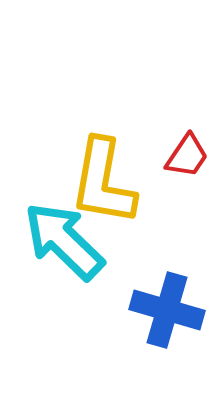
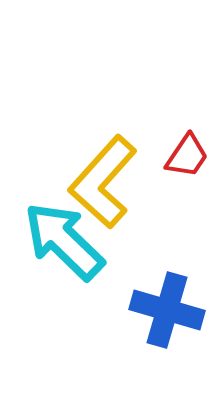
yellow L-shape: rotated 32 degrees clockwise
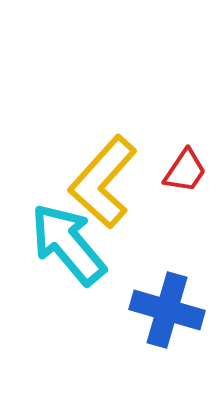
red trapezoid: moved 2 px left, 15 px down
cyan arrow: moved 4 px right, 3 px down; rotated 6 degrees clockwise
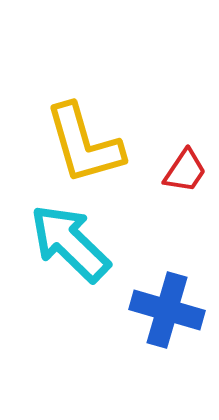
yellow L-shape: moved 19 px left, 38 px up; rotated 58 degrees counterclockwise
cyan arrow: moved 2 px right, 1 px up; rotated 6 degrees counterclockwise
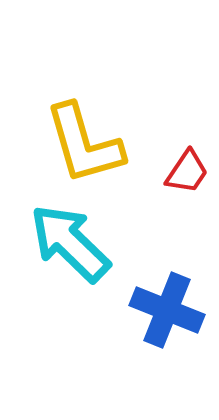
red trapezoid: moved 2 px right, 1 px down
blue cross: rotated 6 degrees clockwise
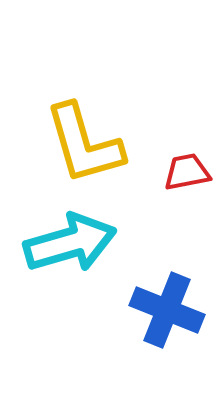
red trapezoid: rotated 135 degrees counterclockwise
cyan arrow: rotated 120 degrees clockwise
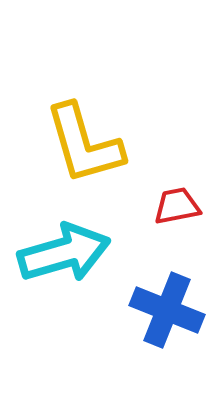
red trapezoid: moved 10 px left, 34 px down
cyan arrow: moved 6 px left, 10 px down
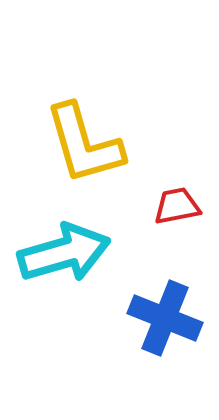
blue cross: moved 2 px left, 8 px down
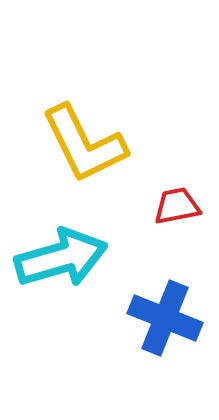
yellow L-shape: rotated 10 degrees counterclockwise
cyan arrow: moved 3 px left, 5 px down
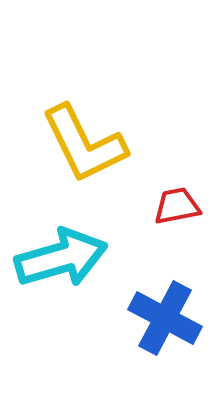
blue cross: rotated 6 degrees clockwise
